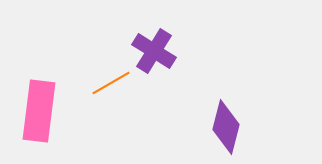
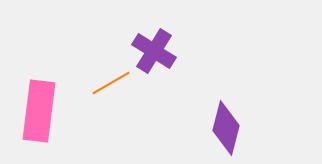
purple diamond: moved 1 px down
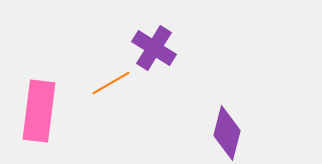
purple cross: moved 3 px up
purple diamond: moved 1 px right, 5 px down
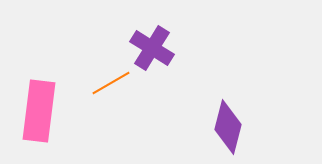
purple cross: moved 2 px left
purple diamond: moved 1 px right, 6 px up
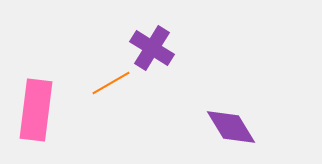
pink rectangle: moved 3 px left, 1 px up
purple diamond: moved 3 px right; rotated 46 degrees counterclockwise
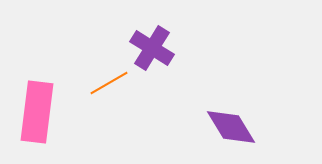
orange line: moved 2 px left
pink rectangle: moved 1 px right, 2 px down
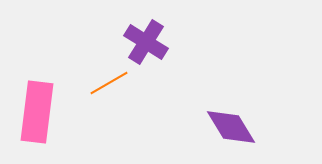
purple cross: moved 6 px left, 6 px up
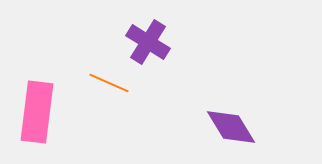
purple cross: moved 2 px right
orange line: rotated 54 degrees clockwise
